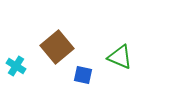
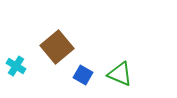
green triangle: moved 17 px down
blue square: rotated 18 degrees clockwise
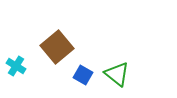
green triangle: moved 3 px left; rotated 16 degrees clockwise
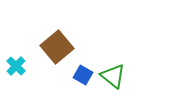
cyan cross: rotated 12 degrees clockwise
green triangle: moved 4 px left, 2 px down
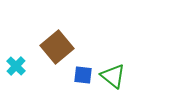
blue square: rotated 24 degrees counterclockwise
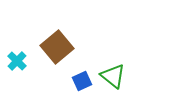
cyan cross: moved 1 px right, 5 px up
blue square: moved 1 px left, 6 px down; rotated 30 degrees counterclockwise
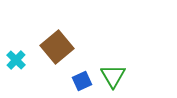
cyan cross: moved 1 px left, 1 px up
green triangle: rotated 20 degrees clockwise
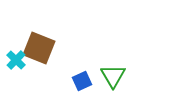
brown square: moved 18 px left, 1 px down; rotated 28 degrees counterclockwise
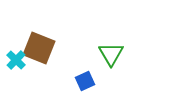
green triangle: moved 2 px left, 22 px up
blue square: moved 3 px right
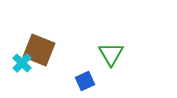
brown square: moved 2 px down
cyan cross: moved 6 px right, 3 px down
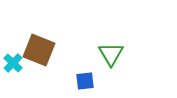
cyan cross: moved 9 px left
blue square: rotated 18 degrees clockwise
